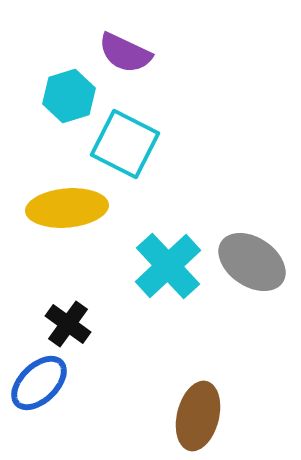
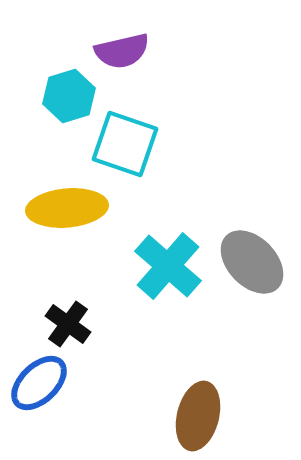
purple semicircle: moved 3 px left, 2 px up; rotated 38 degrees counterclockwise
cyan square: rotated 8 degrees counterclockwise
gray ellipse: rotated 12 degrees clockwise
cyan cross: rotated 6 degrees counterclockwise
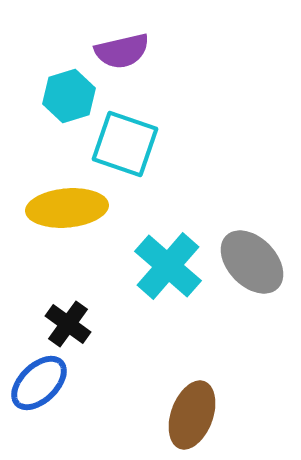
brown ellipse: moved 6 px left, 1 px up; rotated 6 degrees clockwise
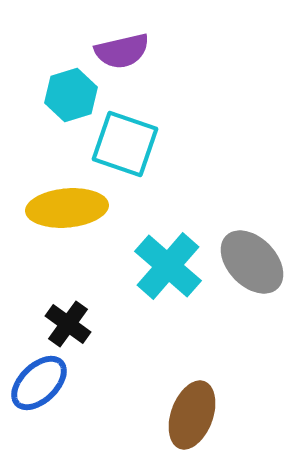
cyan hexagon: moved 2 px right, 1 px up
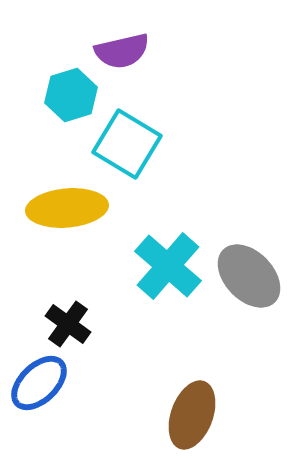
cyan square: moved 2 px right; rotated 12 degrees clockwise
gray ellipse: moved 3 px left, 14 px down
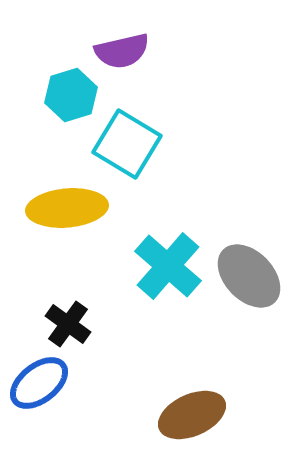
blue ellipse: rotated 6 degrees clockwise
brown ellipse: rotated 46 degrees clockwise
